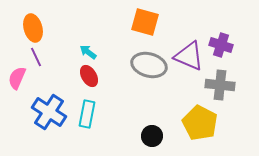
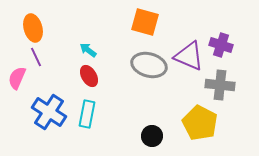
cyan arrow: moved 2 px up
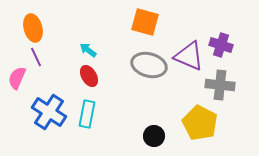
black circle: moved 2 px right
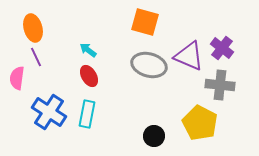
purple cross: moved 1 px right, 3 px down; rotated 20 degrees clockwise
pink semicircle: rotated 15 degrees counterclockwise
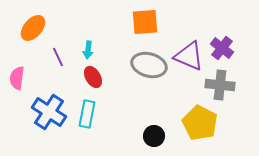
orange square: rotated 20 degrees counterclockwise
orange ellipse: rotated 56 degrees clockwise
cyan arrow: rotated 120 degrees counterclockwise
purple line: moved 22 px right
red ellipse: moved 4 px right, 1 px down
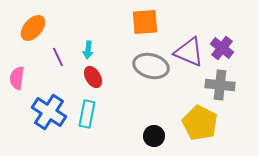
purple triangle: moved 4 px up
gray ellipse: moved 2 px right, 1 px down
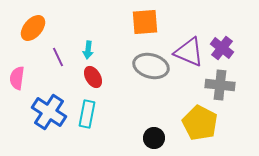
black circle: moved 2 px down
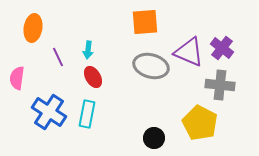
orange ellipse: rotated 32 degrees counterclockwise
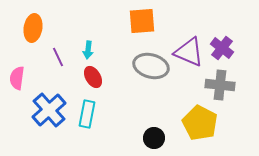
orange square: moved 3 px left, 1 px up
blue cross: moved 2 px up; rotated 16 degrees clockwise
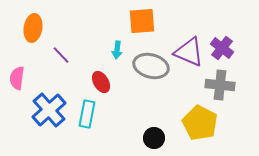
cyan arrow: moved 29 px right
purple line: moved 3 px right, 2 px up; rotated 18 degrees counterclockwise
red ellipse: moved 8 px right, 5 px down
